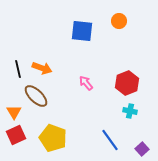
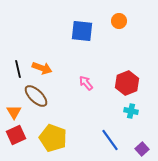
cyan cross: moved 1 px right
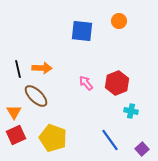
orange arrow: rotated 18 degrees counterclockwise
red hexagon: moved 10 px left
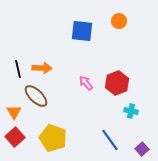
red square: moved 1 px left, 2 px down; rotated 18 degrees counterclockwise
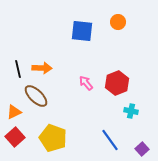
orange circle: moved 1 px left, 1 px down
orange triangle: rotated 35 degrees clockwise
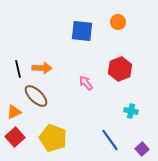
red hexagon: moved 3 px right, 14 px up
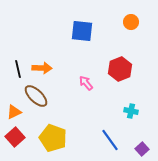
orange circle: moved 13 px right
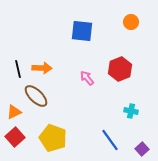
pink arrow: moved 1 px right, 5 px up
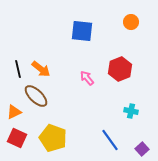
orange arrow: moved 1 px left, 1 px down; rotated 36 degrees clockwise
red square: moved 2 px right, 1 px down; rotated 24 degrees counterclockwise
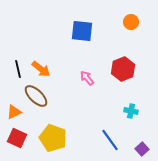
red hexagon: moved 3 px right
